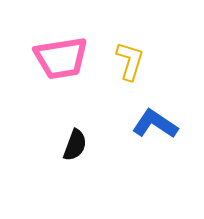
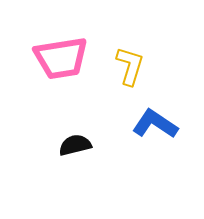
yellow L-shape: moved 5 px down
black semicircle: rotated 124 degrees counterclockwise
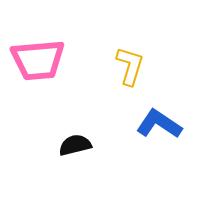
pink trapezoid: moved 23 px left, 2 px down; rotated 4 degrees clockwise
blue L-shape: moved 4 px right
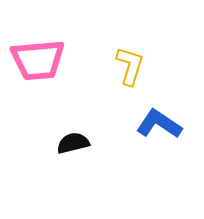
black semicircle: moved 2 px left, 2 px up
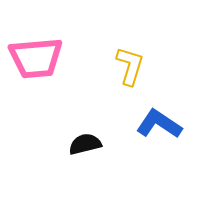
pink trapezoid: moved 2 px left, 2 px up
black semicircle: moved 12 px right, 1 px down
